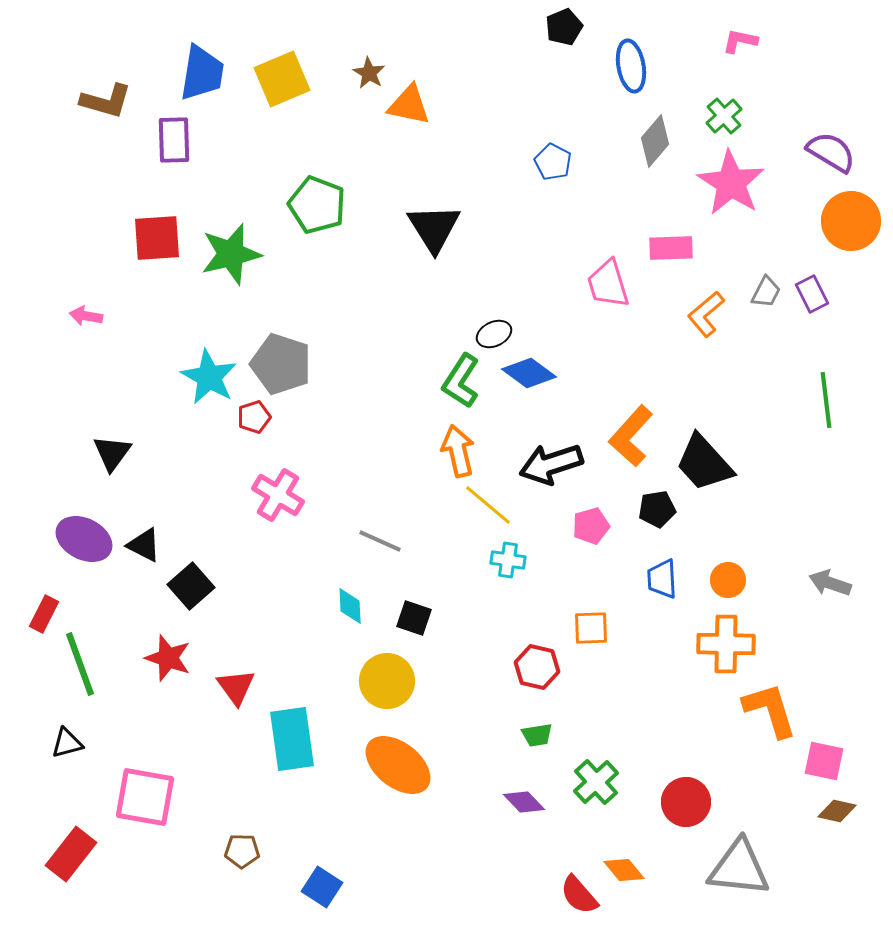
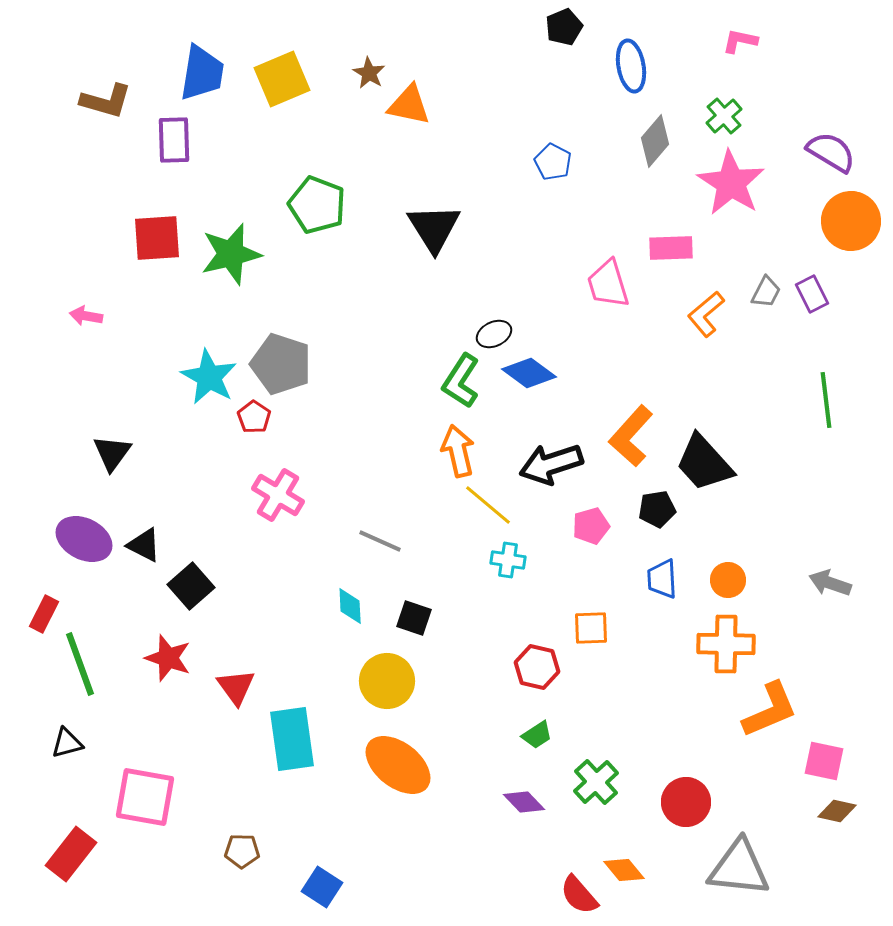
red pentagon at (254, 417): rotated 20 degrees counterclockwise
orange L-shape at (770, 710): rotated 84 degrees clockwise
green trapezoid at (537, 735): rotated 24 degrees counterclockwise
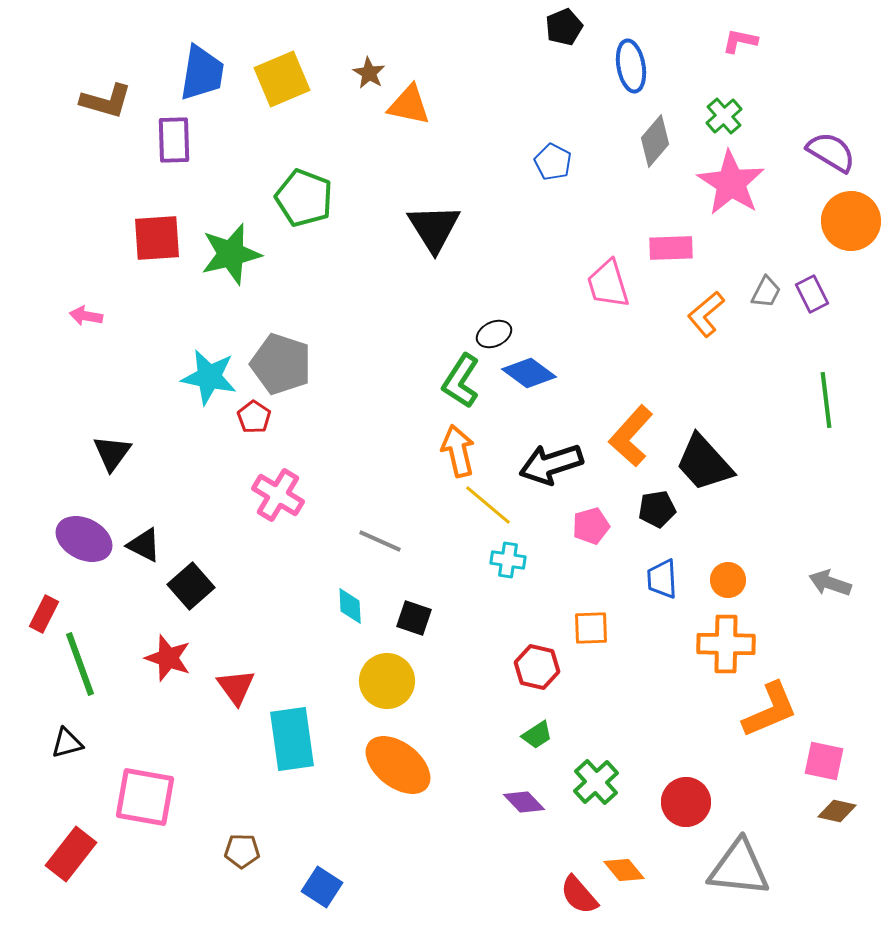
green pentagon at (317, 205): moved 13 px left, 7 px up
cyan star at (209, 377): rotated 18 degrees counterclockwise
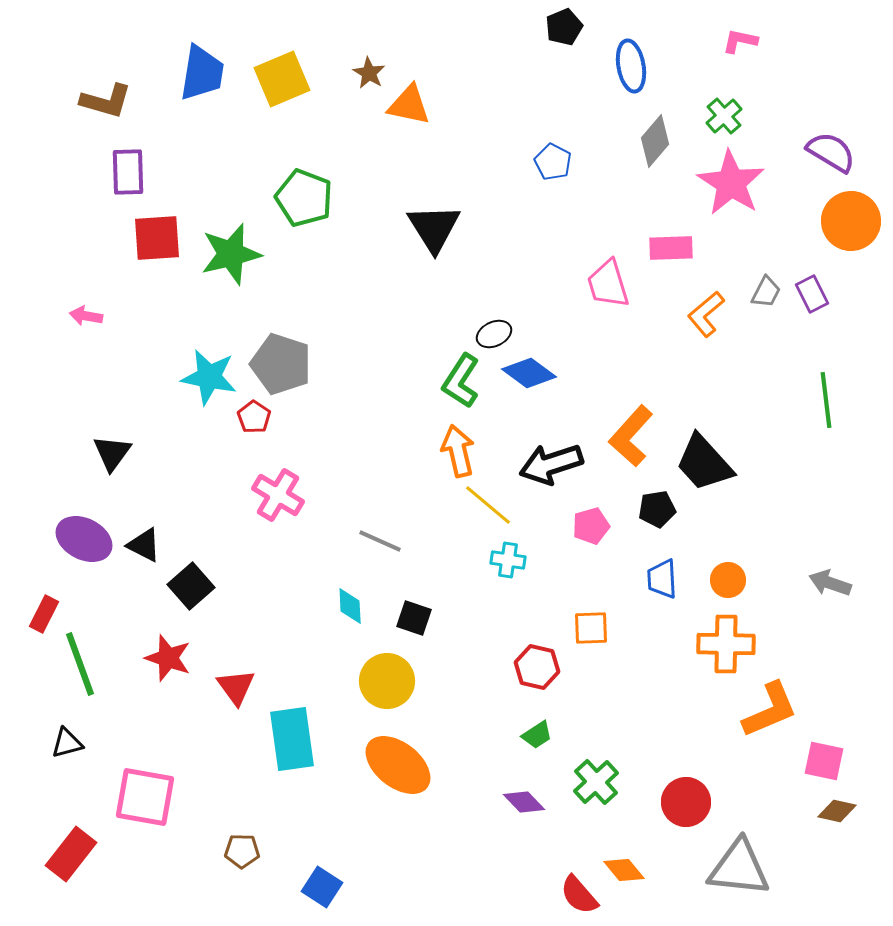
purple rectangle at (174, 140): moved 46 px left, 32 px down
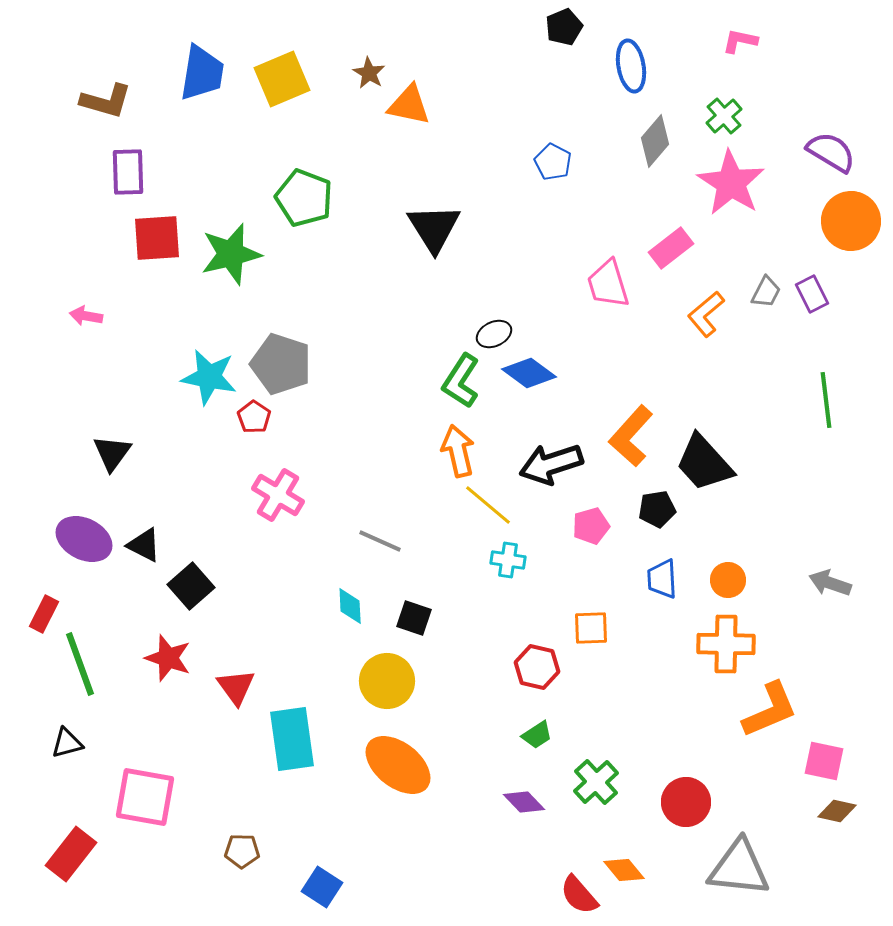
pink rectangle at (671, 248): rotated 36 degrees counterclockwise
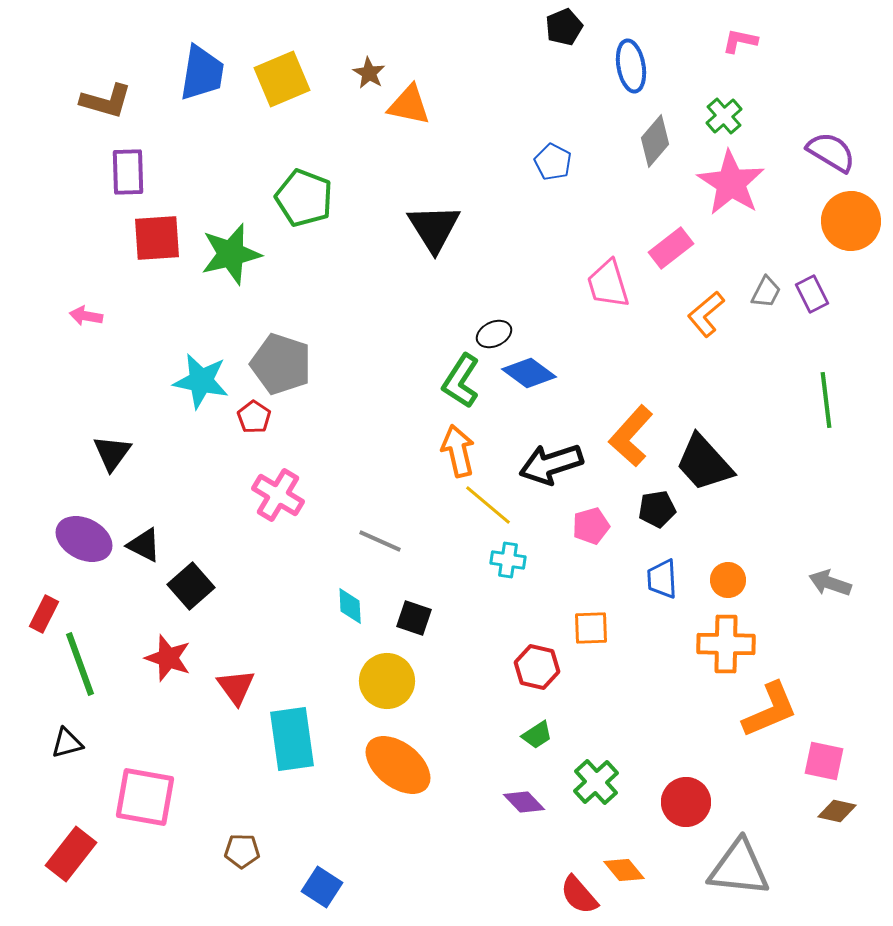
cyan star at (209, 377): moved 8 px left, 4 px down
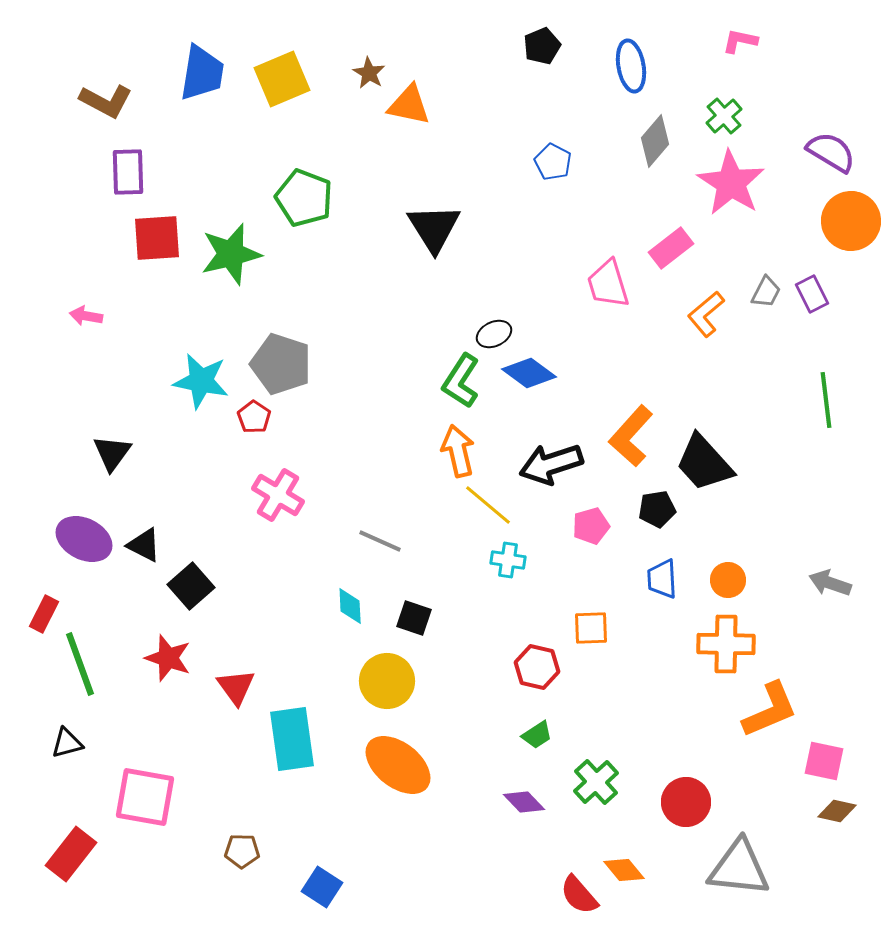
black pentagon at (564, 27): moved 22 px left, 19 px down
brown L-shape at (106, 101): rotated 12 degrees clockwise
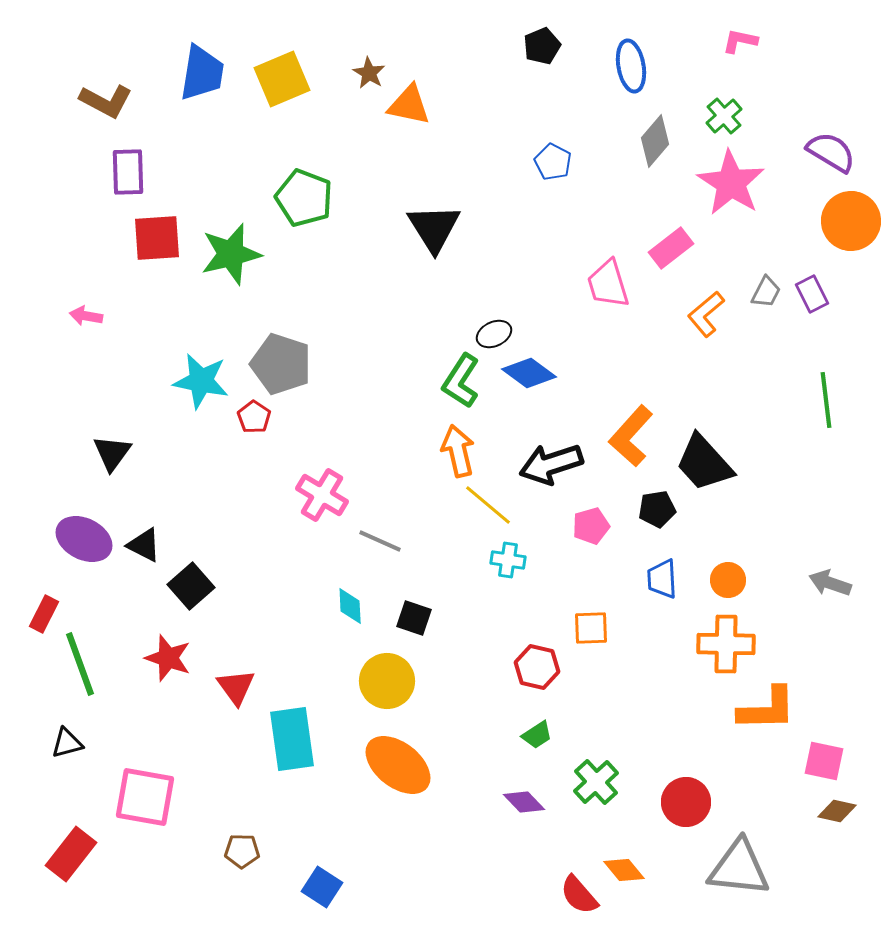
pink cross at (278, 495): moved 44 px right
orange L-shape at (770, 710): moved 3 px left, 1 px up; rotated 22 degrees clockwise
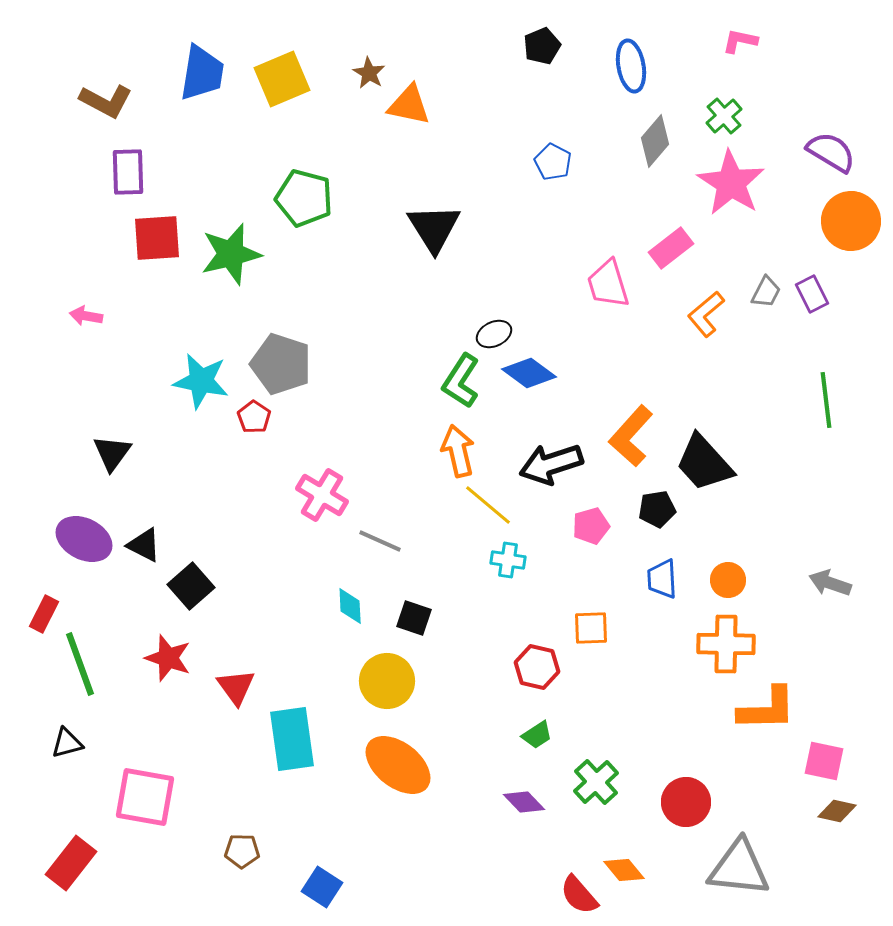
green pentagon at (304, 198): rotated 6 degrees counterclockwise
red rectangle at (71, 854): moved 9 px down
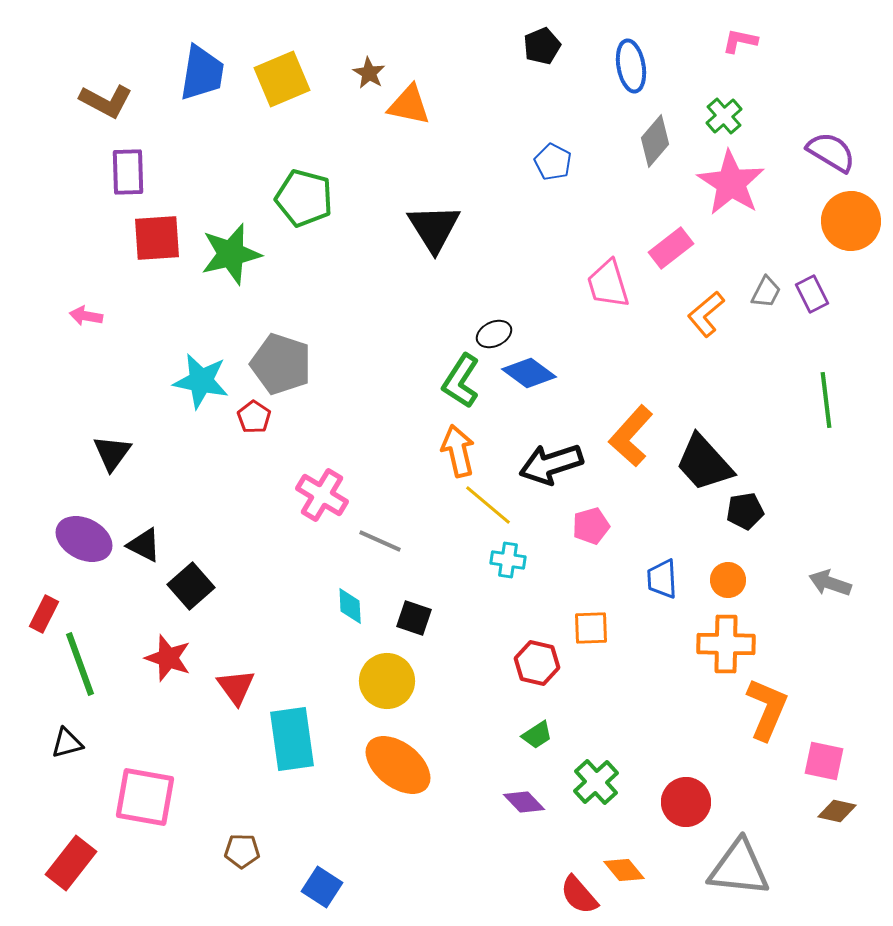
black pentagon at (657, 509): moved 88 px right, 2 px down
red hexagon at (537, 667): moved 4 px up
orange L-shape at (767, 709): rotated 66 degrees counterclockwise
